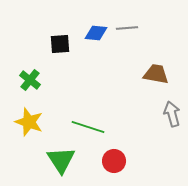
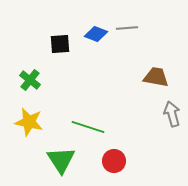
blue diamond: moved 1 px down; rotated 15 degrees clockwise
brown trapezoid: moved 3 px down
yellow star: rotated 8 degrees counterclockwise
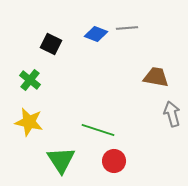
black square: moved 9 px left; rotated 30 degrees clockwise
green line: moved 10 px right, 3 px down
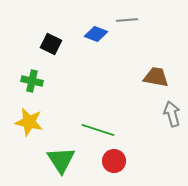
gray line: moved 8 px up
green cross: moved 2 px right, 1 px down; rotated 25 degrees counterclockwise
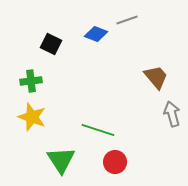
gray line: rotated 15 degrees counterclockwise
brown trapezoid: rotated 40 degrees clockwise
green cross: moved 1 px left; rotated 20 degrees counterclockwise
yellow star: moved 3 px right, 5 px up; rotated 8 degrees clockwise
red circle: moved 1 px right, 1 px down
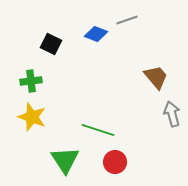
green triangle: moved 4 px right
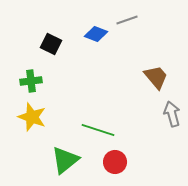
green triangle: rotated 24 degrees clockwise
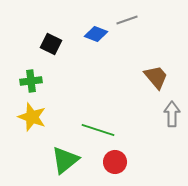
gray arrow: rotated 15 degrees clockwise
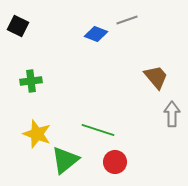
black square: moved 33 px left, 18 px up
yellow star: moved 5 px right, 17 px down
